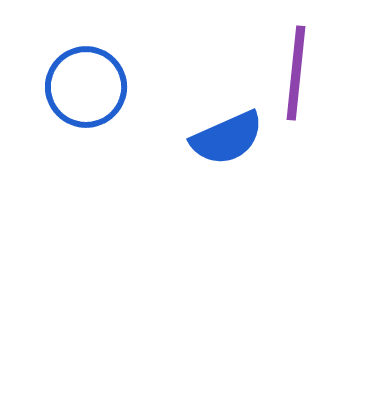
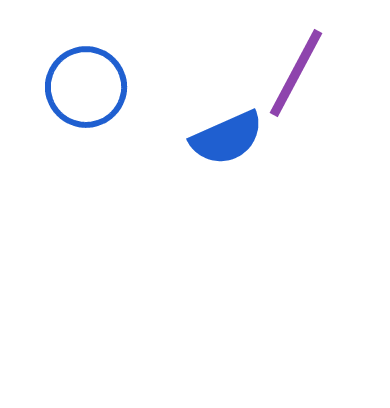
purple line: rotated 22 degrees clockwise
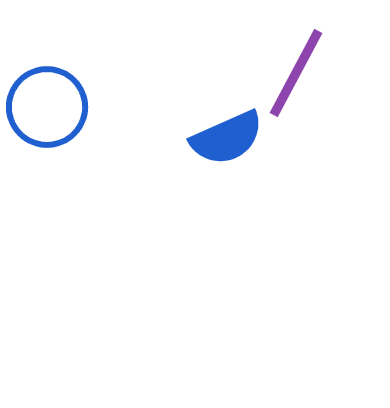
blue circle: moved 39 px left, 20 px down
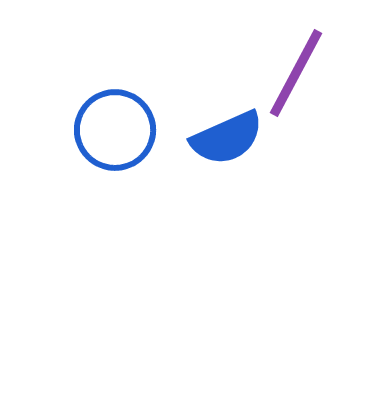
blue circle: moved 68 px right, 23 px down
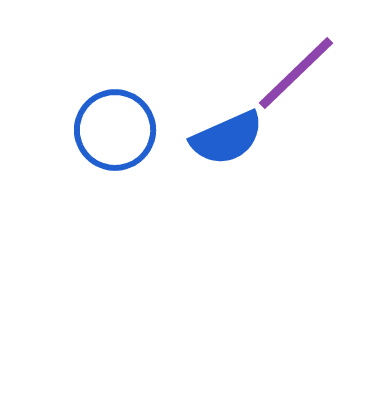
purple line: rotated 18 degrees clockwise
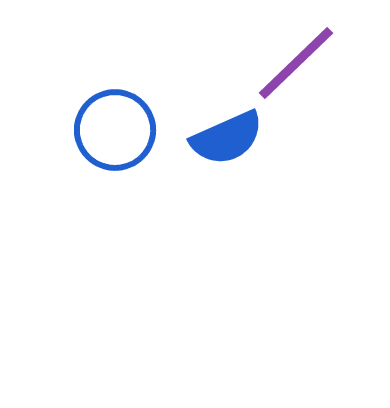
purple line: moved 10 px up
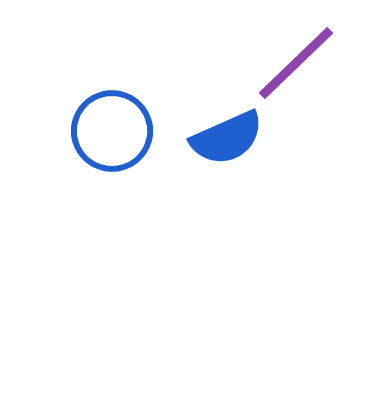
blue circle: moved 3 px left, 1 px down
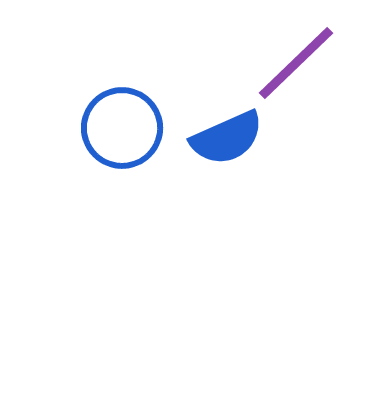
blue circle: moved 10 px right, 3 px up
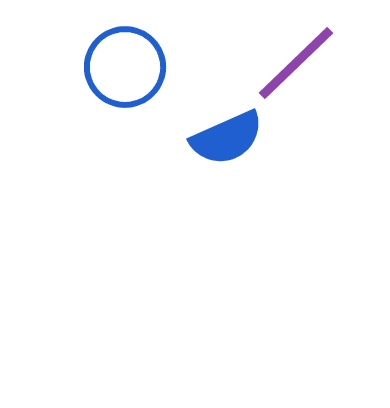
blue circle: moved 3 px right, 61 px up
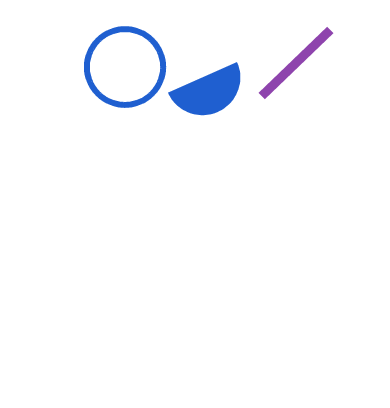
blue semicircle: moved 18 px left, 46 px up
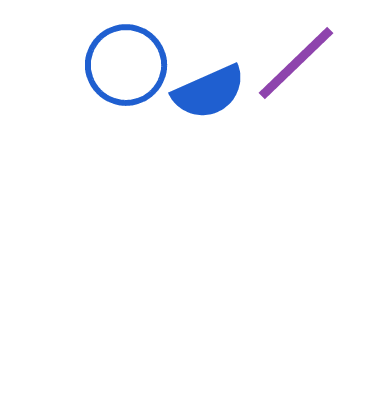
blue circle: moved 1 px right, 2 px up
